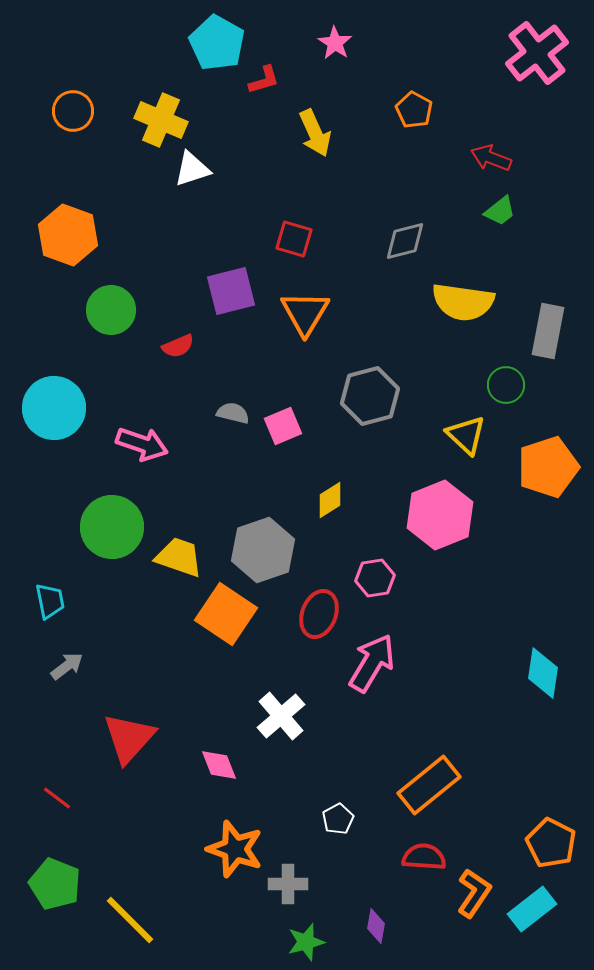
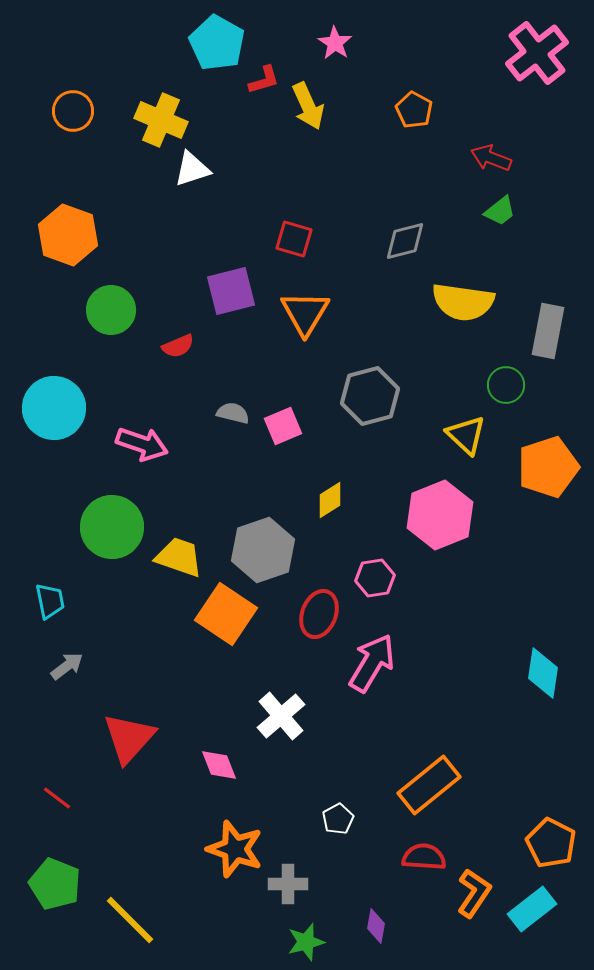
yellow arrow at (315, 133): moved 7 px left, 27 px up
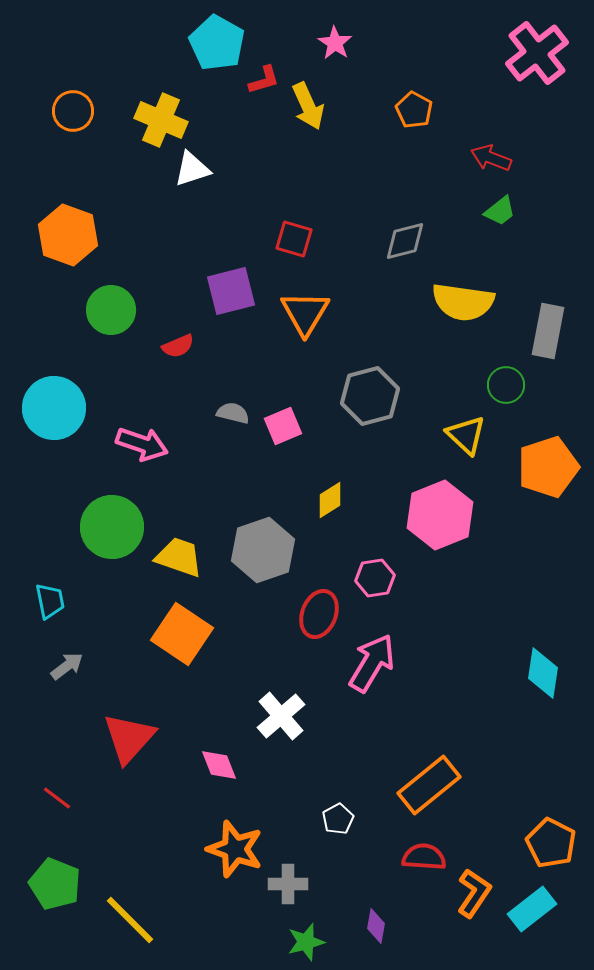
orange square at (226, 614): moved 44 px left, 20 px down
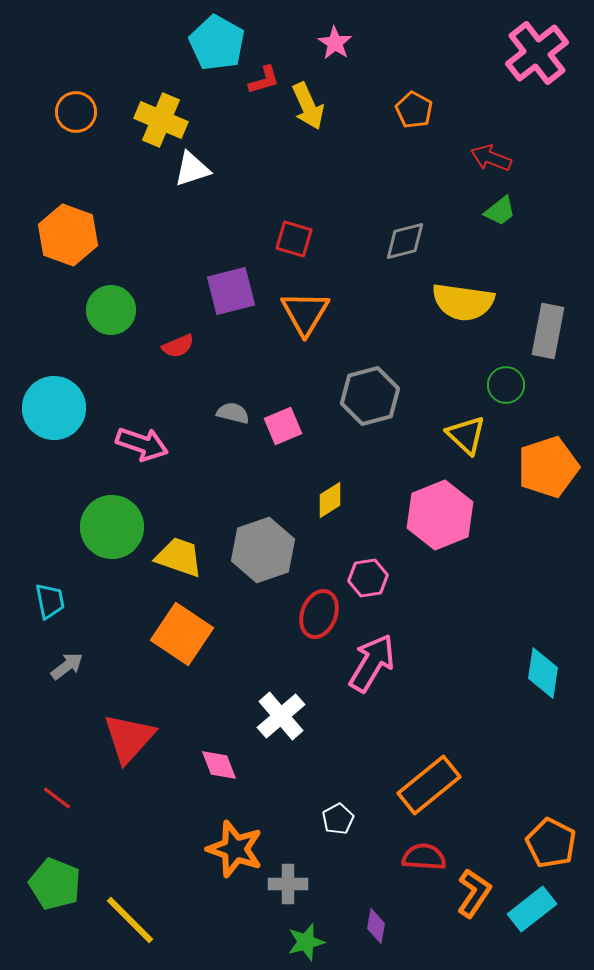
orange circle at (73, 111): moved 3 px right, 1 px down
pink hexagon at (375, 578): moved 7 px left
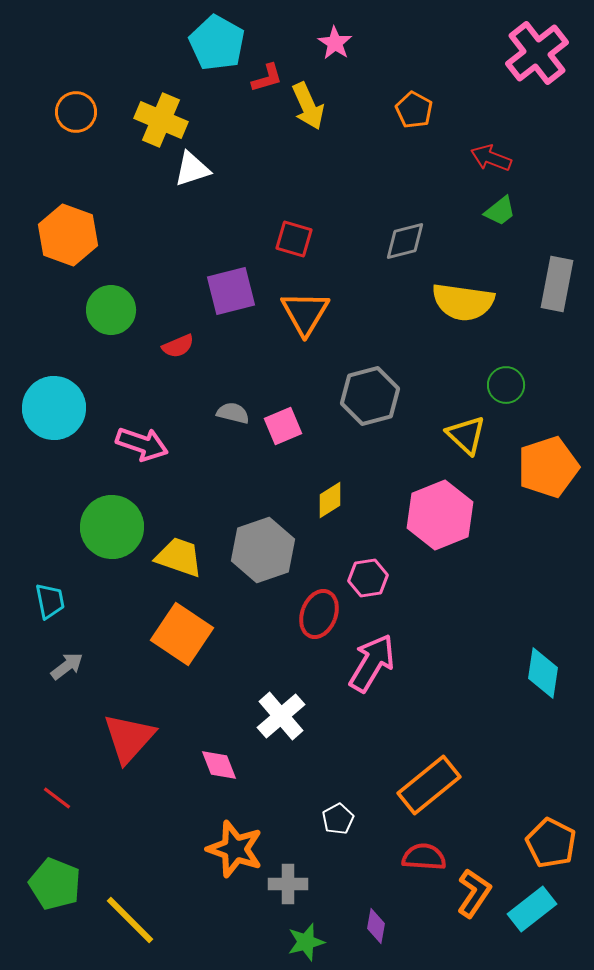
red L-shape at (264, 80): moved 3 px right, 2 px up
gray rectangle at (548, 331): moved 9 px right, 47 px up
